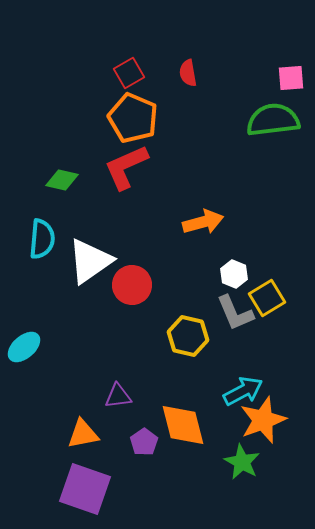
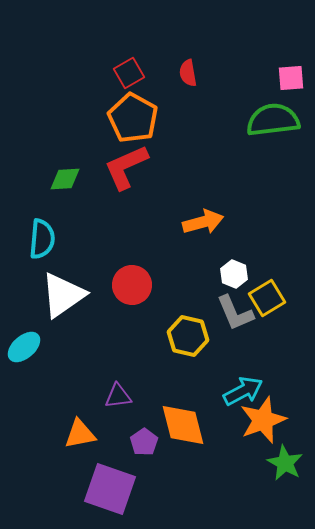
orange pentagon: rotated 6 degrees clockwise
green diamond: moved 3 px right, 1 px up; rotated 16 degrees counterclockwise
white triangle: moved 27 px left, 34 px down
orange triangle: moved 3 px left
green star: moved 43 px right, 1 px down
purple square: moved 25 px right
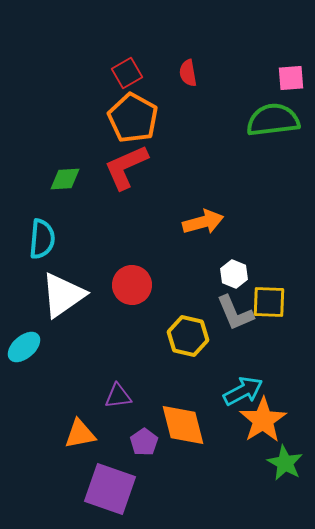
red square: moved 2 px left
yellow square: moved 2 px right, 4 px down; rotated 33 degrees clockwise
orange star: rotated 12 degrees counterclockwise
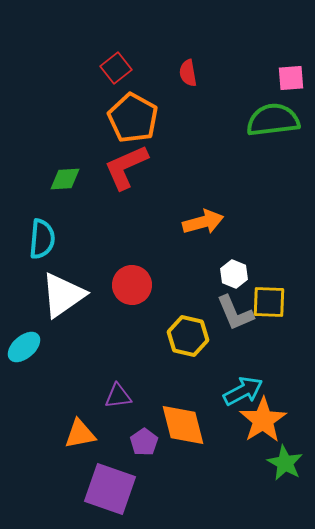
red square: moved 11 px left, 5 px up; rotated 8 degrees counterclockwise
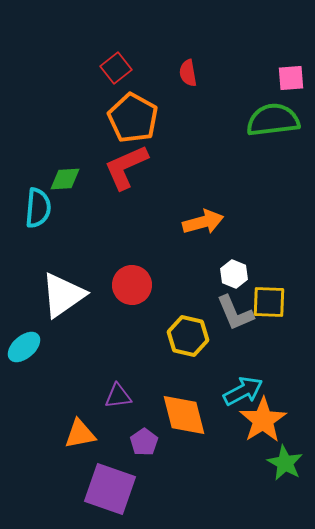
cyan semicircle: moved 4 px left, 31 px up
orange diamond: moved 1 px right, 10 px up
